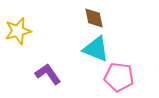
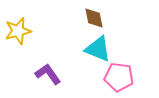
cyan triangle: moved 2 px right
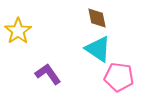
brown diamond: moved 3 px right
yellow star: rotated 20 degrees counterclockwise
cyan triangle: rotated 12 degrees clockwise
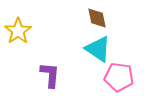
purple L-shape: moved 2 px right, 1 px down; rotated 40 degrees clockwise
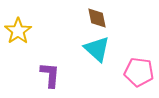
cyan triangle: moved 1 px left; rotated 8 degrees clockwise
pink pentagon: moved 20 px right, 5 px up
